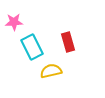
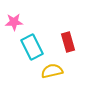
yellow semicircle: moved 1 px right
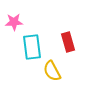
cyan rectangle: rotated 20 degrees clockwise
yellow semicircle: rotated 105 degrees counterclockwise
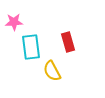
cyan rectangle: moved 1 px left
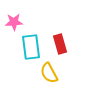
red rectangle: moved 8 px left, 2 px down
yellow semicircle: moved 3 px left, 2 px down
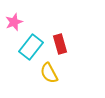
pink star: rotated 18 degrees counterclockwise
cyan rectangle: rotated 45 degrees clockwise
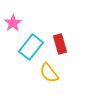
pink star: moved 1 px left, 1 px down; rotated 12 degrees counterclockwise
yellow semicircle: rotated 10 degrees counterclockwise
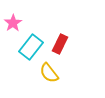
red rectangle: rotated 42 degrees clockwise
